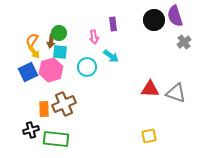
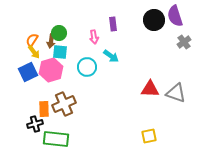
black cross: moved 4 px right, 6 px up
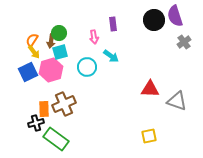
cyan square: rotated 21 degrees counterclockwise
gray triangle: moved 1 px right, 8 px down
black cross: moved 1 px right, 1 px up
green rectangle: rotated 30 degrees clockwise
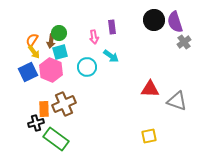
purple semicircle: moved 6 px down
purple rectangle: moved 1 px left, 3 px down
pink hexagon: rotated 20 degrees counterclockwise
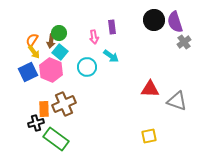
cyan square: rotated 35 degrees counterclockwise
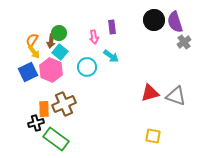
red triangle: moved 4 px down; rotated 18 degrees counterclockwise
gray triangle: moved 1 px left, 5 px up
yellow square: moved 4 px right; rotated 21 degrees clockwise
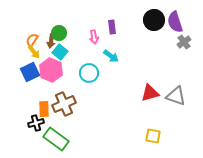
cyan circle: moved 2 px right, 6 px down
blue square: moved 2 px right
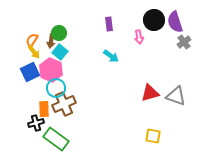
purple rectangle: moved 3 px left, 3 px up
pink arrow: moved 45 px right
cyan circle: moved 33 px left, 15 px down
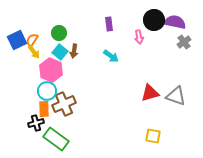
purple semicircle: rotated 120 degrees clockwise
brown arrow: moved 23 px right, 10 px down
blue square: moved 13 px left, 32 px up
cyan circle: moved 9 px left, 3 px down
